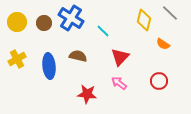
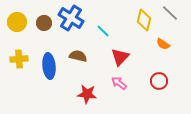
yellow cross: moved 2 px right; rotated 24 degrees clockwise
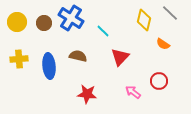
pink arrow: moved 14 px right, 9 px down
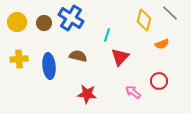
cyan line: moved 4 px right, 4 px down; rotated 64 degrees clockwise
orange semicircle: moved 1 px left; rotated 56 degrees counterclockwise
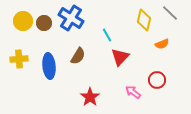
yellow circle: moved 6 px right, 1 px up
cyan line: rotated 48 degrees counterclockwise
brown semicircle: rotated 108 degrees clockwise
red circle: moved 2 px left, 1 px up
red star: moved 3 px right, 3 px down; rotated 30 degrees clockwise
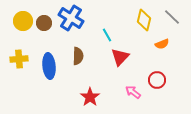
gray line: moved 2 px right, 4 px down
brown semicircle: rotated 30 degrees counterclockwise
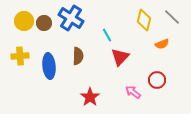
yellow circle: moved 1 px right
yellow cross: moved 1 px right, 3 px up
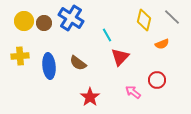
brown semicircle: moved 7 px down; rotated 126 degrees clockwise
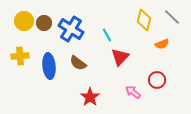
blue cross: moved 11 px down
